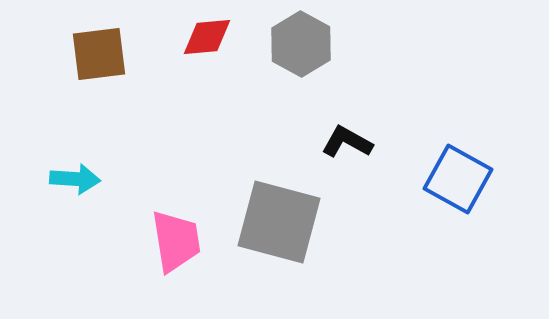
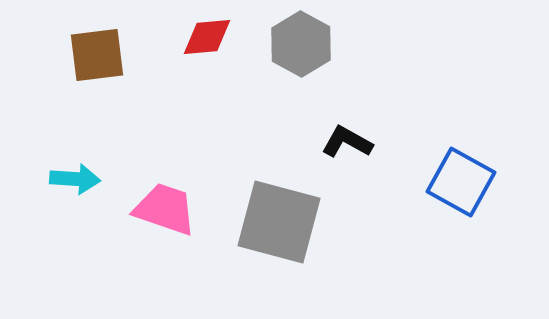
brown square: moved 2 px left, 1 px down
blue square: moved 3 px right, 3 px down
pink trapezoid: moved 11 px left, 32 px up; rotated 62 degrees counterclockwise
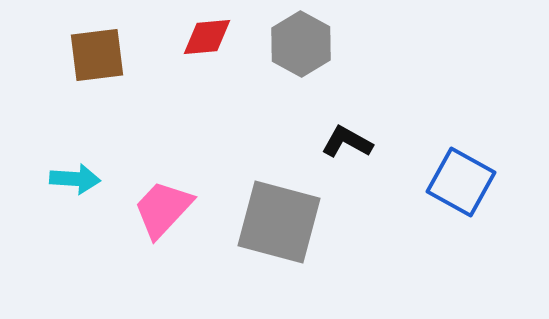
pink trapezoid: moved 2 px left; rotated 66 degrees counterclockwise
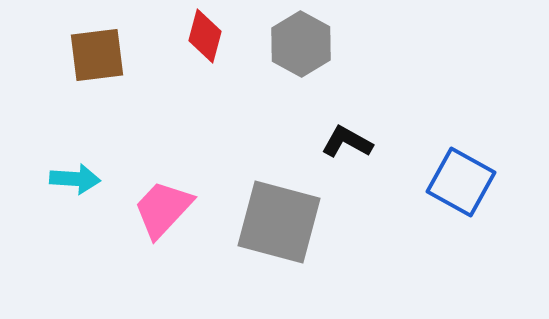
red diamond: moved 2 px left, 1 px up; rotated 70 degrees counterclockwise
